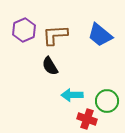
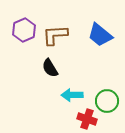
black semicircle: moved 2 px down
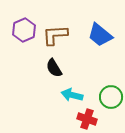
black semicircle: moved 4 px right
cyan arrow: rotated 15 degrees clockwise
green circle: moved 4 px right, 4 px up
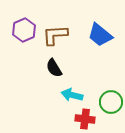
green circle: moved 5 px down
red cross: moved 2 px left; rotated 12 degrees counterclockwise
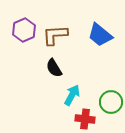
cyan arrow: rotated 105 degrees clockwise
